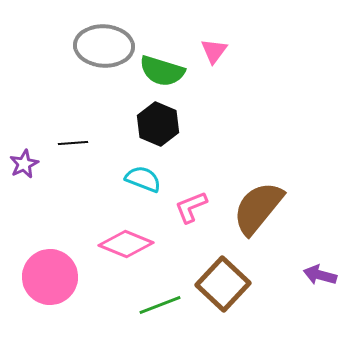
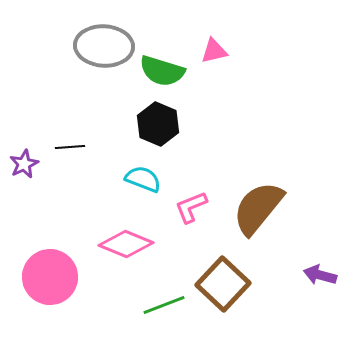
pink triangle: rotated 40 degrees clockwise
black line: moved 3 px left, 4 px down
green line: moved 4 px right
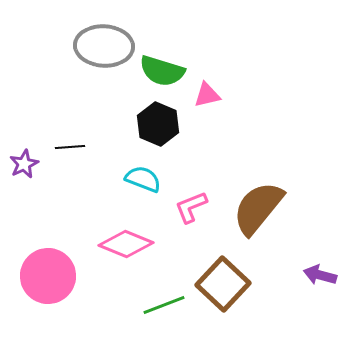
pink triangle: moved 7 px left, 44 px down
pink circle: moved 2 px left, 1 px up
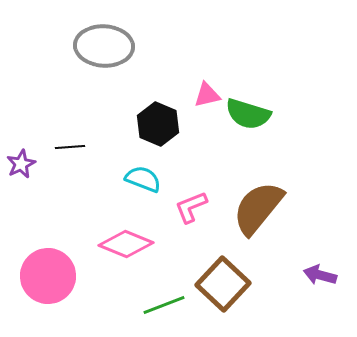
green semicircle: moved 86 px right, 43 px down
purple star: moved 3 px left
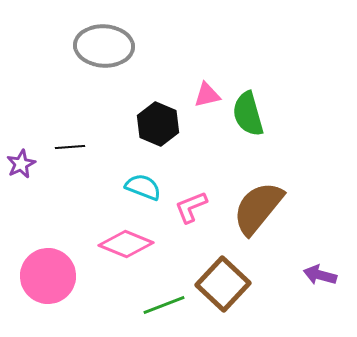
green semicircle: rotated 57 degrees clockwise
cyan semicircle: moved 8 px down
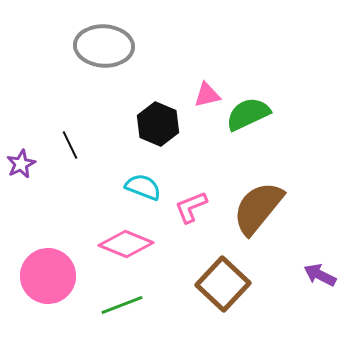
green semicircle: rotated 81 degrees clockwise
black line: moved 2 px up; rotated 68 degrees clockwise
purple arrow: rotated 12 degrees clockwise
green line: moved 42 px left
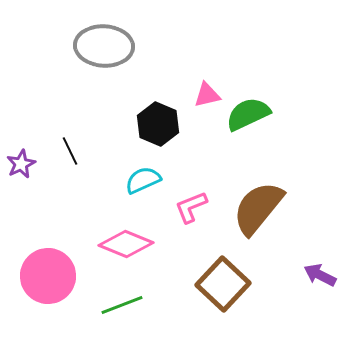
black line: moved 6 px down
cyan semicircle: moved 7 px up; rotated 45 degrees counterclockwise
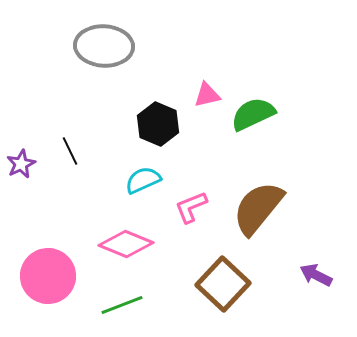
green semicircle: moved 5 px right
purple arrow: moved 4 px left
